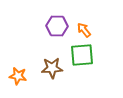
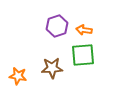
purple hexagon: rotated 20 degrees counterclockwise
orange arrow: rotated 42 degrees counterclockwise
green square: moved 1 px right
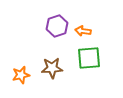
orange arrow: moved 1 px left, 1 px down
green square: moved 6 px right, 3 px down
orange star: moved 3 px right, 1 px up; rotated 24 degrees counterclockwise
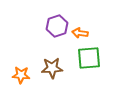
orange arrow: moved 3 px left, 2 px down
orange star: rotated 18 degrees clockwise
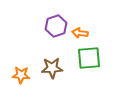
purple hexagon: moved 1 px left
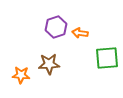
purple hexagon: moved 1 px down
green square: moved 18 px right
brown star: moved 3 px left, 4 px up
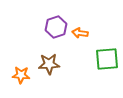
green square: moved 1 px down
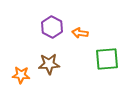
purple hexagon: moved 4 px left; rotated 15 degrees counterclockwise
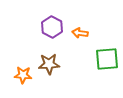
orange star: moved 2 px right
